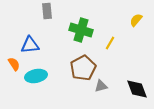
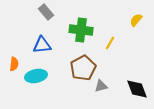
gray rectangle: moved 1 px left, 1 px down; rotated 35 degrees counterclockwise
green cross: rotated 10 degrees counterclockwise
blue triangle: moved 12 px right
orange semicircle: rotated 40 degrees clockwise
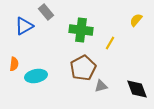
blue triangle: moved 18 px left, 19 px up; rotated 24 degrees counterclockwise
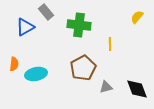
yellow semicircle: moved 1 px right, 3 px up
blue triangle: moved 1 px right, 1 px down
green cross: moved 2 px left, 5 px up
yellow line: moved 1 px down; rotated 32 degrees counterclockwise
cyan ellipse: moved 2 px up
gray triangle: moved 5 px right, 1 px down
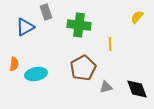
gray rectangle: rotated 21 degrees clockwise
